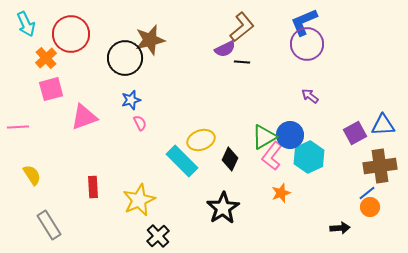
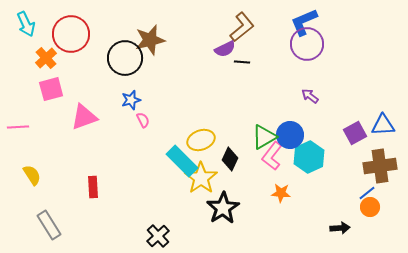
pink semicircle: moved 3 px right, 3 px up
orange star: rotated 24 degrees clockwise
yellow star: moved 62 px right, 22 px up; rotated 12 degrees counterclockwise
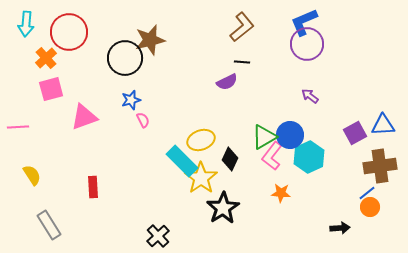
cyan arrow: rotated 30 degrees clockwise
red circle: moved 2 px left, 2 px up
purple semicircle: moved 2 px right, 33 px down
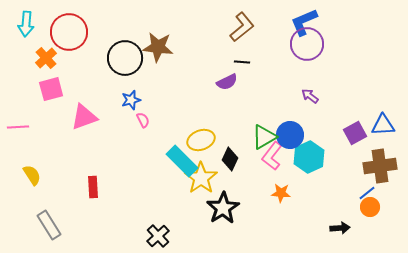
brown star: moved 8 px right, 7 px down; rotated 20 degrees clockwise
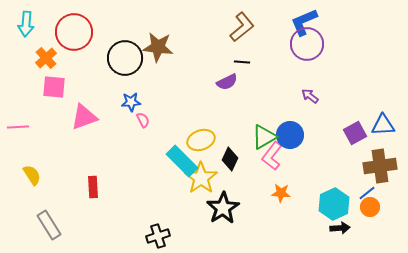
red circle: moved 5 px right
pink square: moved 3 px right, 2 px up; rotated 20 degrees clockwise
blue star: moved 2 px down; rotated 12 degrees clockwise
cyan hexagon: moved 25 px right, 47 px down
black cross: rotated 25 degrees clockwise
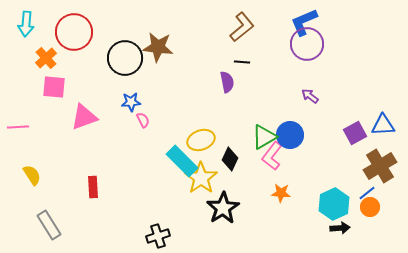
purple semicircle: rotated 75 degrees counterclockwise
brown cross: rotated 24 degrees counterclockwise
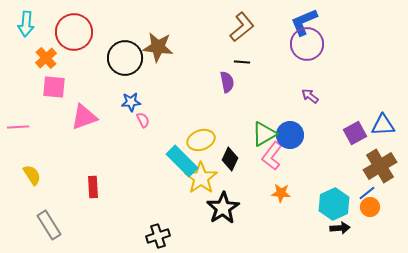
green triangle: moved 3 px up
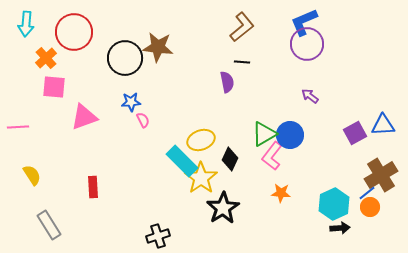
brown cross: moved 1 px right, 9 px down
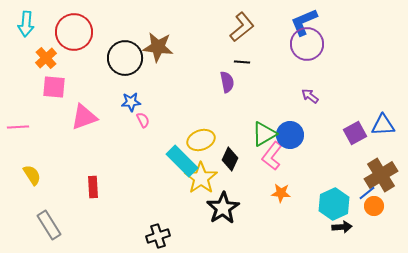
orange circle: moved 4 px right, 1 px up
black arrow: moved 2 px right, 1 px up
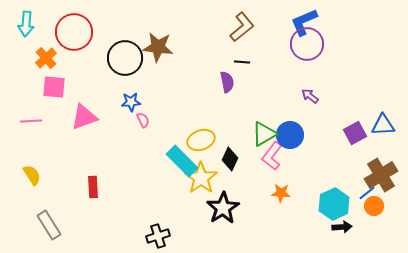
pink line: moved 13 px right, 6 px up
